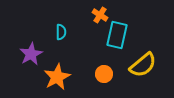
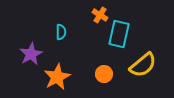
cyan rectangle: moved 2 px right, 1 px up
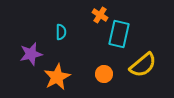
purple star: rotated 15 degrees clockwise
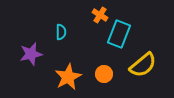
cyan rectangle: rotated 8 degrees clockwise
orange star: moved 11 px right
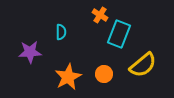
purple star: moved 1 px left, 2 px up; rotated 10 degrees clockwise
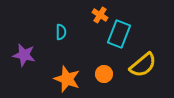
purple star: moved 6 px left, 3 px down; rotated 15 degrees clockwise
orange star: moved 1 px left, 2 px down; rotated 24 degrees counterclockwise
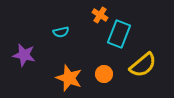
cyan semicircle: rotated 77 degrees clockwise
orange star: moved 2 px right, 1 px up
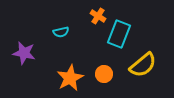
orange cross: moved 2 px left, 1 px down
purple star: moved 2 px up
orange star: moved 1 px right; rotated 24 degrees clockwise
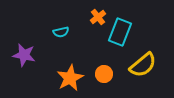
orange cross: moved 1 px down; rotated 21 degrees clockwise
cyan rectangle: moved 1 px right, 2 px up
purple star: moved 2 px down
